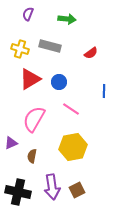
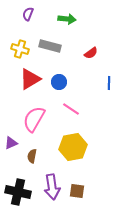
blue line: moved 5 px right, 8 px up
brown square: moved 1 px down; rotated 35 degrees clockwise
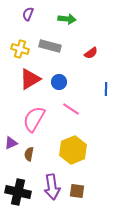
blue line: moved 3 px left, 6 px down
yellow hexagon: moved 3 px down; rotated 12 degrees counterclockwise
brown semicircle: moved 3 px left, 2 px up
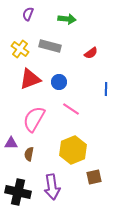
yellow cross: rotated 18 degrees clockwise
red triangle: rotated 10 degrees clockwise
purple triangle: rotated 24 degrees clockwise
brown square: moved 17 px right, 14 px up; rotated 21 degrees counterclockwise
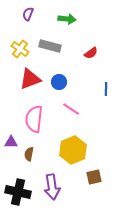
pink semicircle: rotated 24 degrees counterclockwise
purple triangle: moved 1 px up
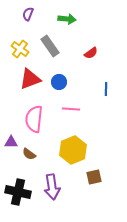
gray rectangle: rotated 40 degrees clockwise
pink line: rotated 30 degrees counterclockwise
brown semicircle: rotated 64 degrees counterclockwise
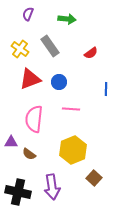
brown square: moved 1 px down; rotated 35 degrees counterclockwise
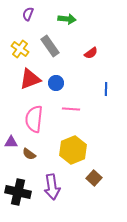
blue circle: moved 3 px left, 1 px down
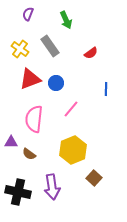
green arrow: moved 1 px left, 1 px down; rotated 60 degrees clockwise
pink line: rotated 54 degrees counterclockwise
